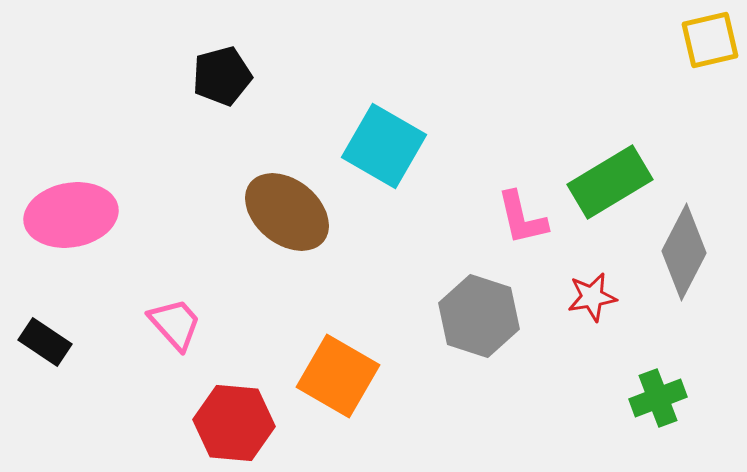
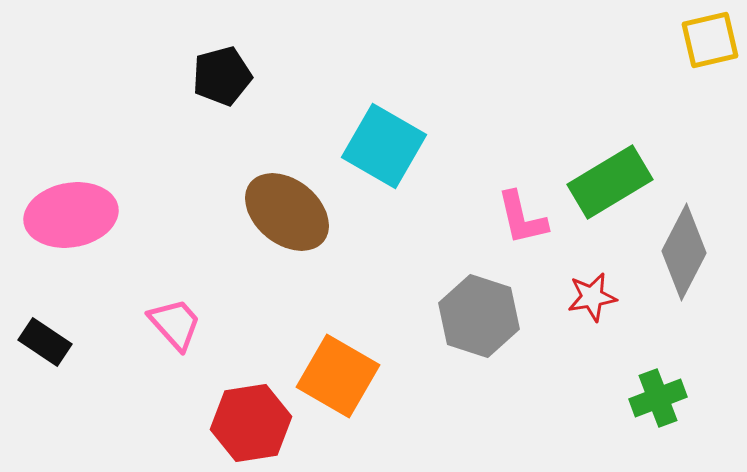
red hexagon: moved 17 px right; rotated 14 degrees counterclockwise
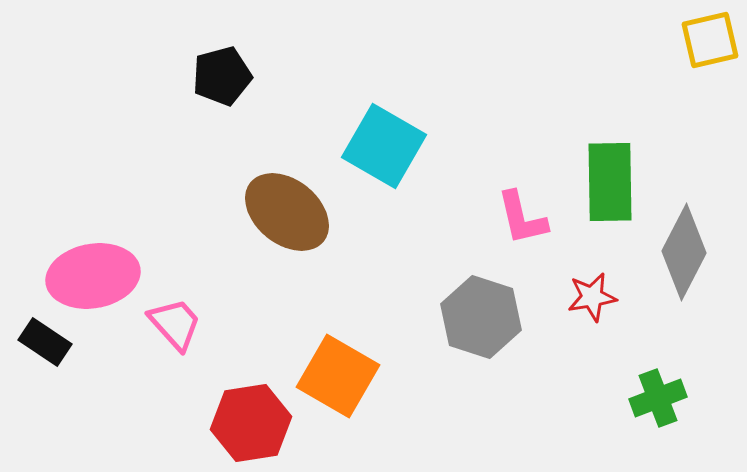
green rectangle: rotated 60 degrees counterclockwise
pink ellipse: moved 22 px right, 61 px down
gray hexagon: moved 2 px right, 1 px down
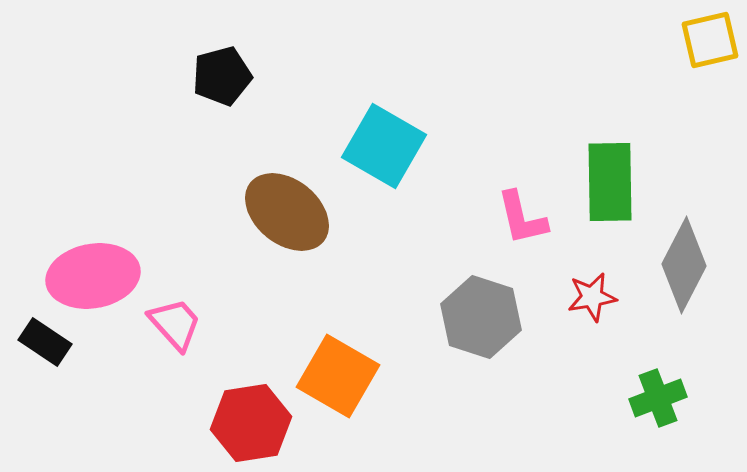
gray diamond: moved 13 px down
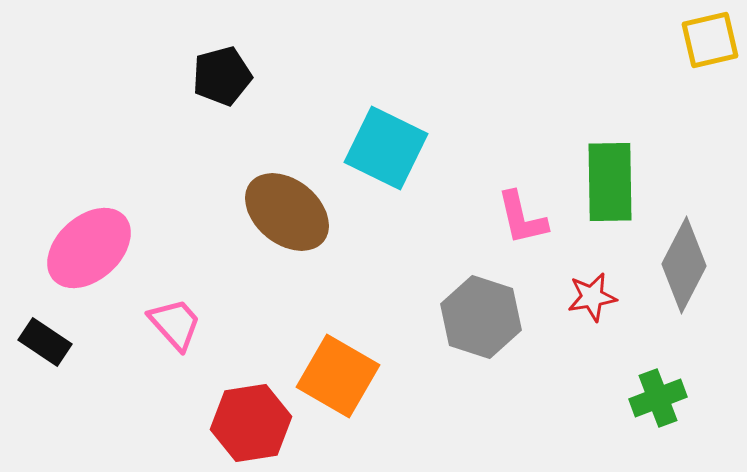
cyan square: moved 2 px right, 2 px down; rotated 4 degrees counterclockwise
pink ellipse: moved 4 px left, 28 px up; rotated 32 degrees counterclockwise
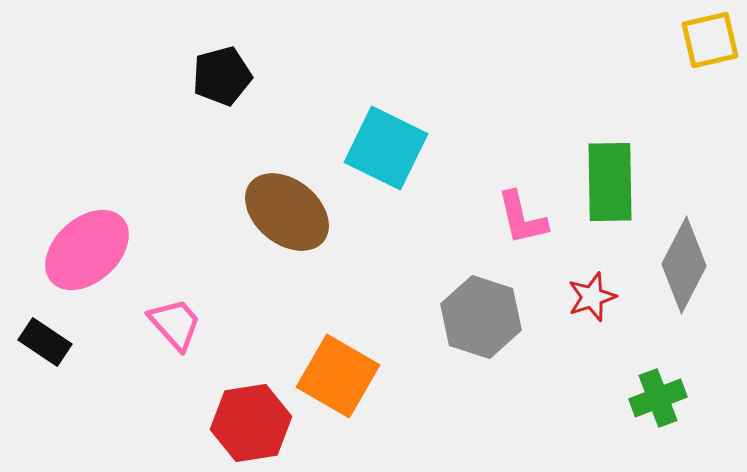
pink ellipse: moved 2 px left, 2 px down
red star: rotated 9 degrees counterclockwise
